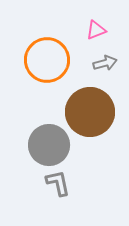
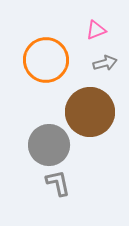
orange circle: moved 1 px left
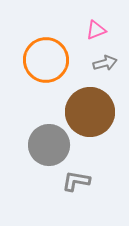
gray L-shape: moved 18 px right, 2 px up; rotated 68 degrees counterclockwise
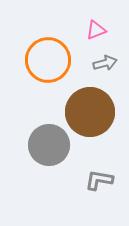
orange circle: moved 2 px right
gray L-shape: moved 23 px right, 1 px up
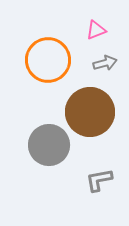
gray L-shape: rotated 20 degrees counterclockwise
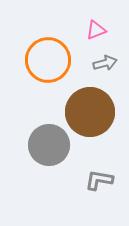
gray L-shape: rotated 20 degrees clockwise
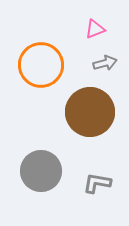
pink triangle: moved 1 px left, 1 px up
orange circle: moved 7 px left, 5 px down
gray circle: moved 8 px left, 26 px down
gray L-shape: moved 2 px left, 3 px down
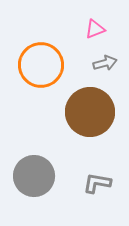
gray circle: moved 7 px left, 5 px down
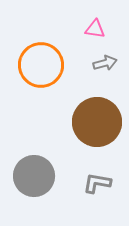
pink triangle: rotated 30 degrees clockwise
brown circle: moved 7 px right, 10 px down
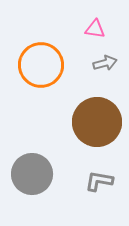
gray circle: moved 2 px left, 2 px up
gray L-shape: moved 2 px right, 2 px up
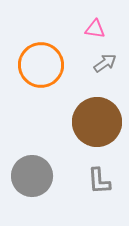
gray arrow: rotated 20 degrees counterclockwise
gray circle: moved 2 px down
gray L-shape: rotated 104 degrees counterclockwise
